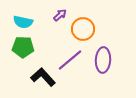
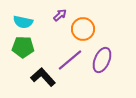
purple ellipse: moved 1 px left; rotated 20 degrees clockwise
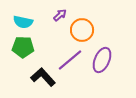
orange circle: moved 1 px left, 1 px down
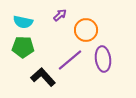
orange circle: moved 4 px right
purple ellipse: moved 1 px right, 1 px up; rotated 30 degrees counterclockwise
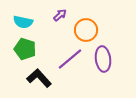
green pentagon: moved 2 px right, 2 px down; rotated 15 degrees clockwise
purple line: moved 1 px up
black L-shape: moved 4 px left, 1 px down
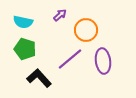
purple ellipse: moved 2 px down
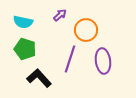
purple line: rotated 32 degrees counterclockwise
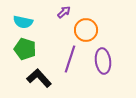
purple arrow: moved 4 px right, 3 px up
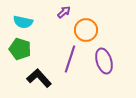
green pentagon: moved 5 px left
purple ellipse: moved 1 px right; rotated 10 degrees counterclockwise
